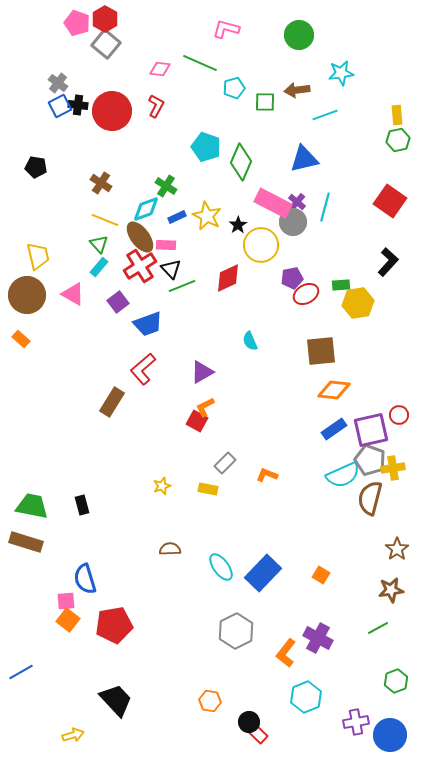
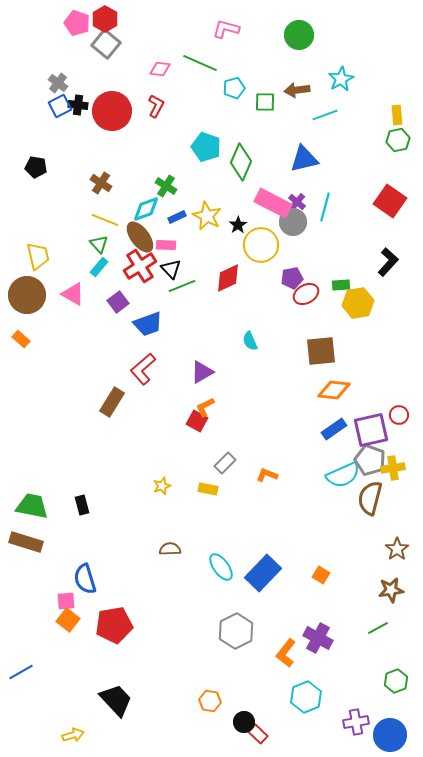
cyan star at (341, 73): moved 6 px down; rotated 20 degrees counterclockwise
black circle at (249, 722): moved 5 px left
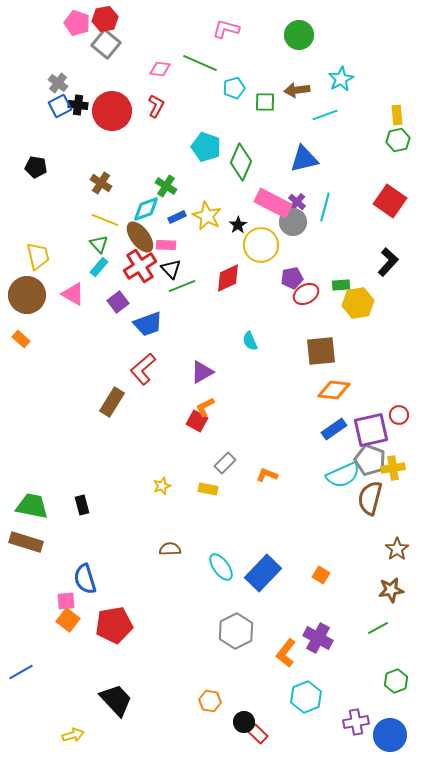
red hexagon at (105, 19): rotated 20 degrees clockwise
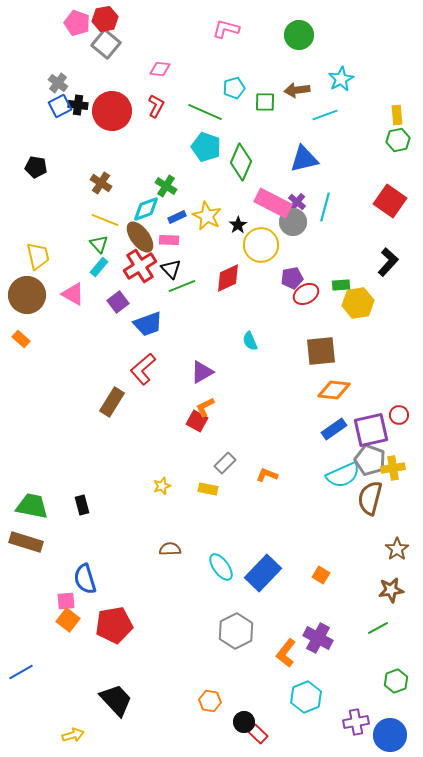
green line at (200, 63): moved 5 px right, 49 px down
pink rectangle at (166, 245): moved 3 px right, 5 px up
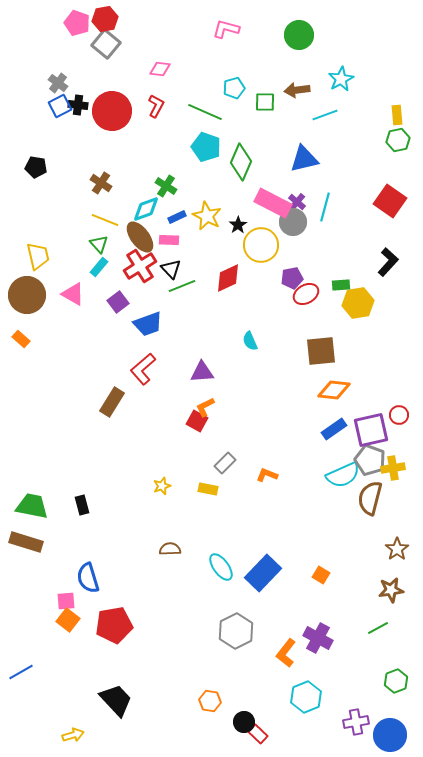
purple triangle at (202, 372): rotated 25 degrees clockwise
blue semicircle at (85, 579): moved 3 px right, 1 px up
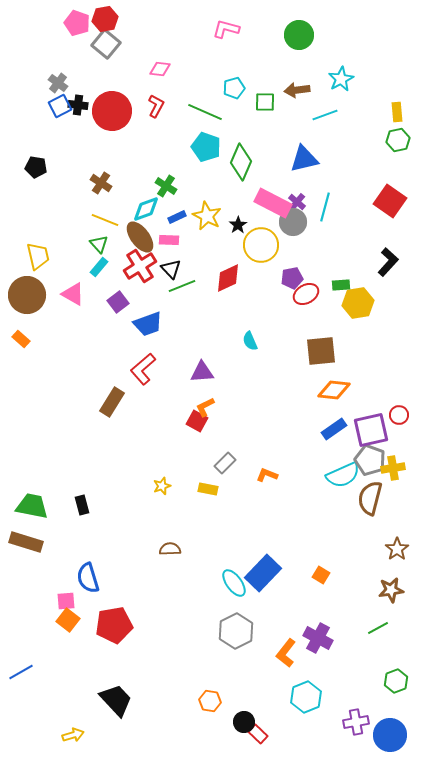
yellow rectangle at (397, 115): moved 3 px up
cyan ellipse at (221, 567): moved 13 px right, 16 px down
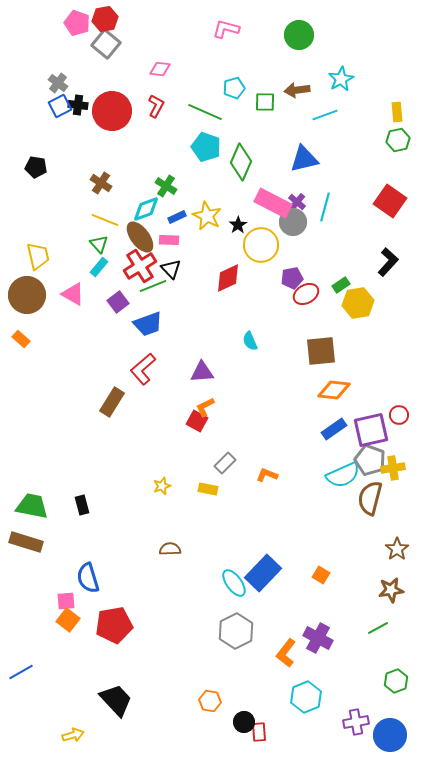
green rectangle at (341, 285): rotated 30 degrees counterclockwise
green line at (182, 286): moved 29 px left
red rectangle at (258, 734): moved 1 px right, 2 px up; rotated 42 degrees clockwise
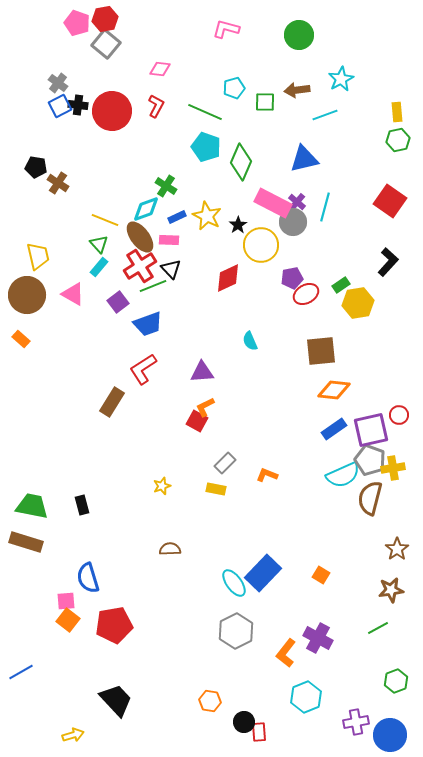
brown cross at (101, 183): moved 43 px left
red L-shape at (143, 369): rotated 8 degrees clockwise
yellow rectangle at (208, 489): moved 8 px right
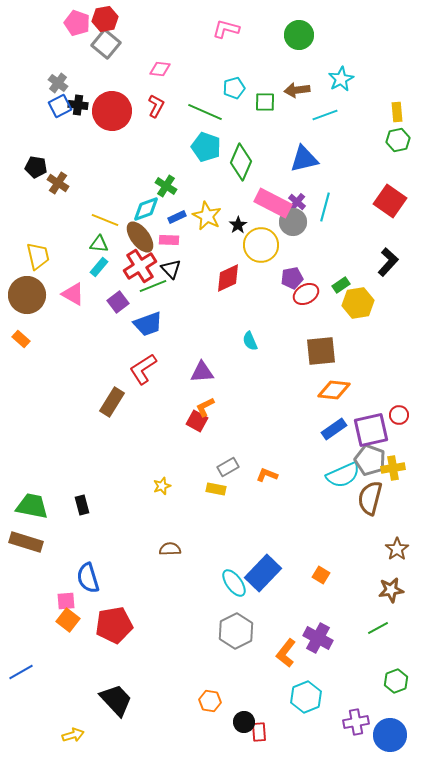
green triangle at (99, 244): rotated 42 degrees counterclockwise
gray rectangle at (225, 463): moved 3 px right, 4 px down; rotated 15 degrees clockwise
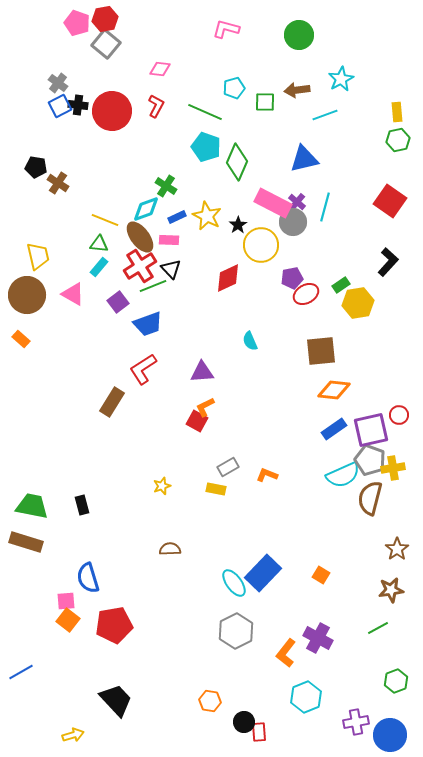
green diamond at (241, 162): moved 4 px left
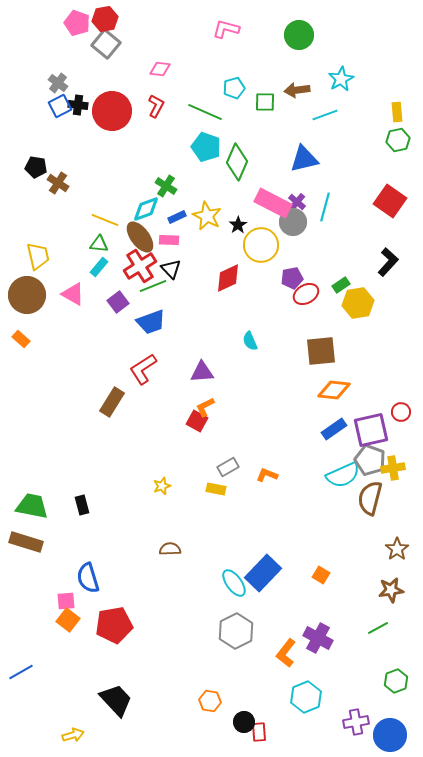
blue trapezoid at (148, 324): moved 3 px right, 2 px up
red circle at (399, 415): moved 2 px right, 3 px up
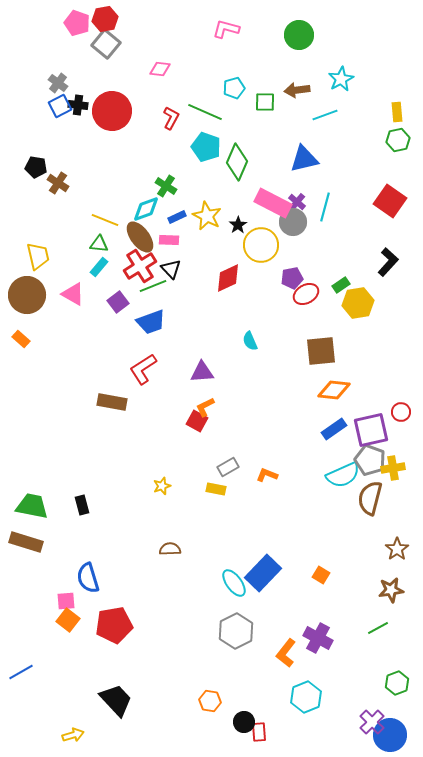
red L-shape at (156, 106): moved 15 px right, 12 px down
brown rectangle at (112, 402): rotated 68 degrees clockwise
green hexagon at (396, 681): moved 1 px right, 2 px down
purple cross at (356, 722): moved 16 px right; rotated 35 degrees counterclockwise
